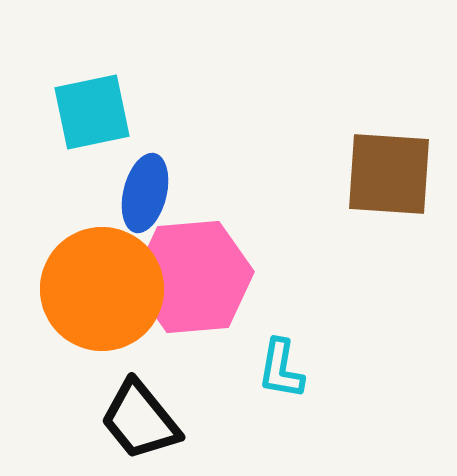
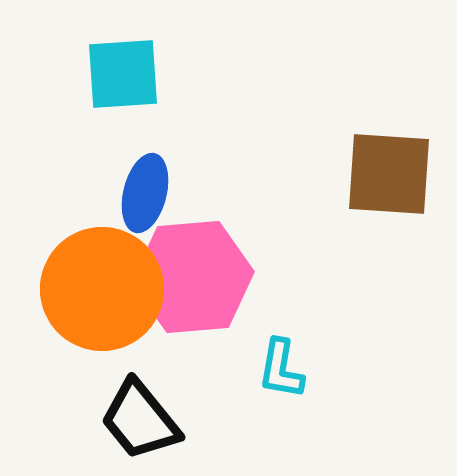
cyan square: moved 31 px right, 38 px up; rotated 8 degrees clockwise
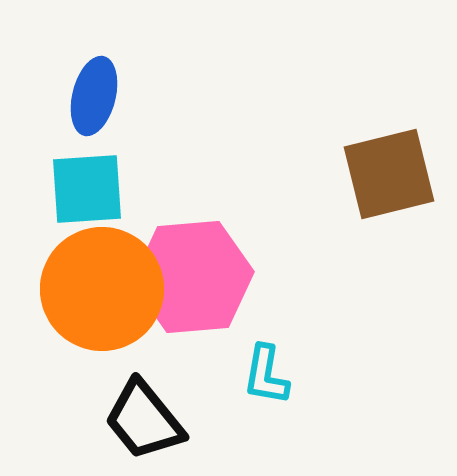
cyan square: moved 36 px left, 115 px down
brown square: rotated 18 degrees counterclockwise
blue ellipse: moved 51 px left, 97 px up
cyan L-shape: moved 15 px left, 6 px down
black trapezoid: moved 4 px right
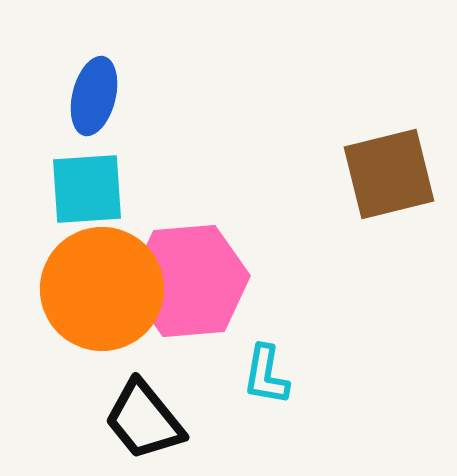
pink hexagon: moved 4 px left, 4 px down
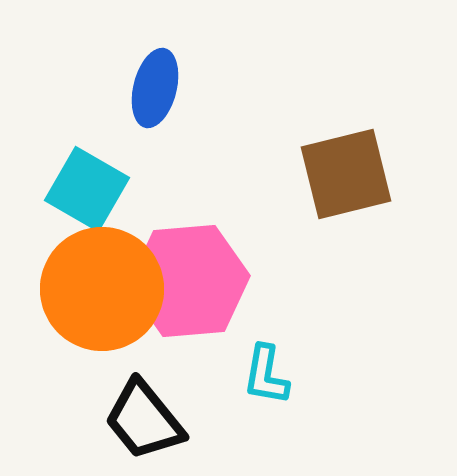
blue ellipse: moved 61 px right, 8 px up
brown square: moved 43 px left
cyan square: rotated 34 degrees clockwise
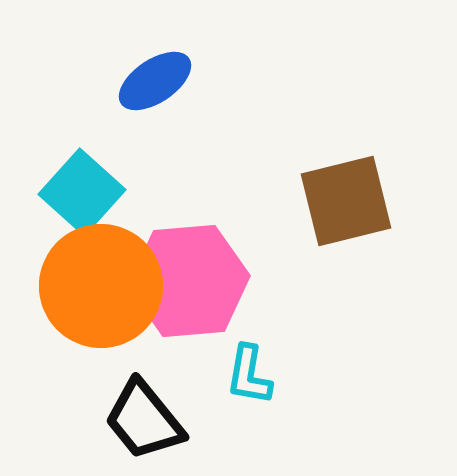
blue ellipse: moved 7 px up; rotated 42 degrees clockwise
brown square: moved 27 px down
cyan square: moved 5 px left, 3 px down; rotated 12 degrees clockwise
orange circle: moved 1 px left, 3 px up
cyan L-shape: moved 17 px left
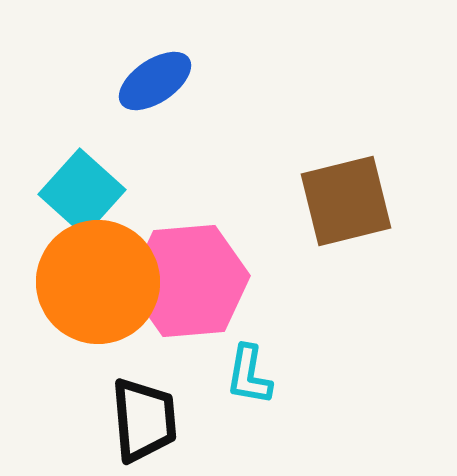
orange circle: moved 3 px left, 4 px up
black trapezoid: rotated 146 degrees counterclockwise
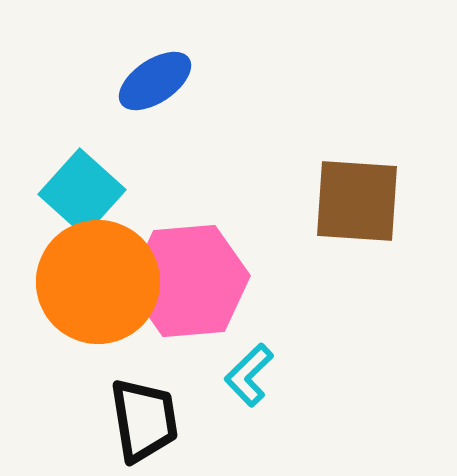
brown square: moved 11 px right; rotated 18 degrees clockwise
cyan L-shape: rotated 36 degrees clockwise
black trapezoid: rotated 4 degrees counterclockwise
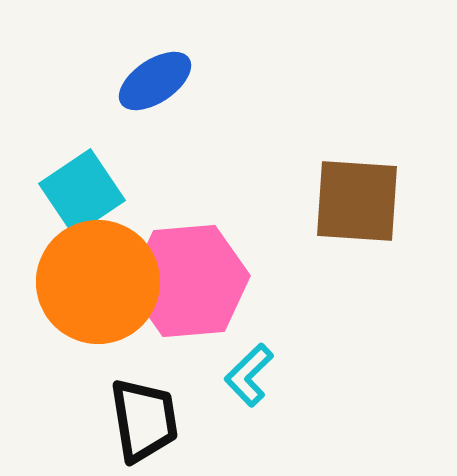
cyan square: rotated 14 degrees clockwise
